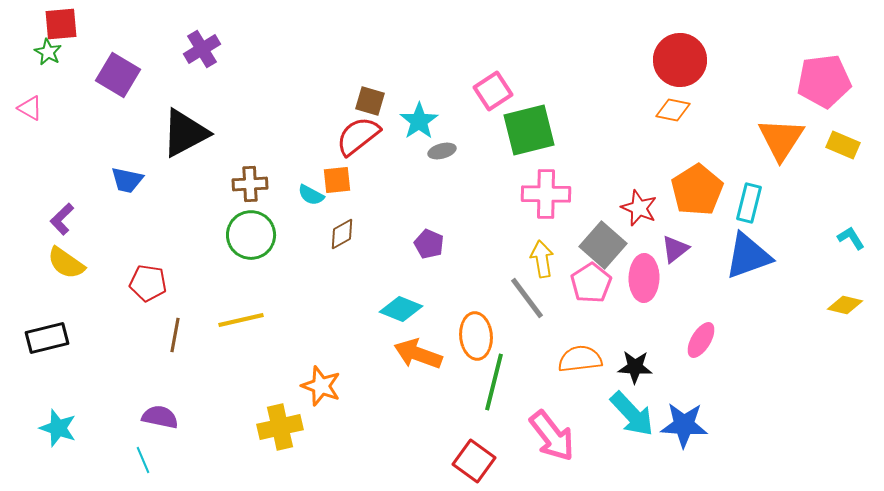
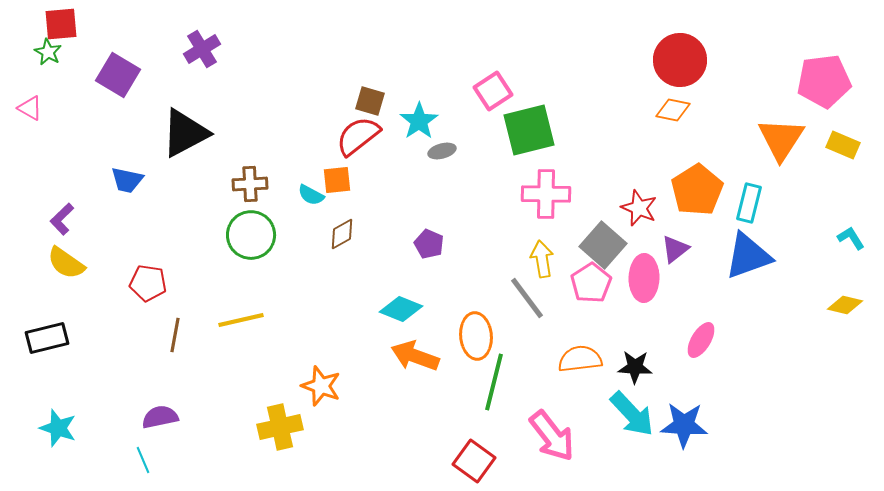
orange arrow at (418, 354): moved 3 px left, 2 px down
purple semicircle at (160, 417): rotated 24 degrees counterclockwise
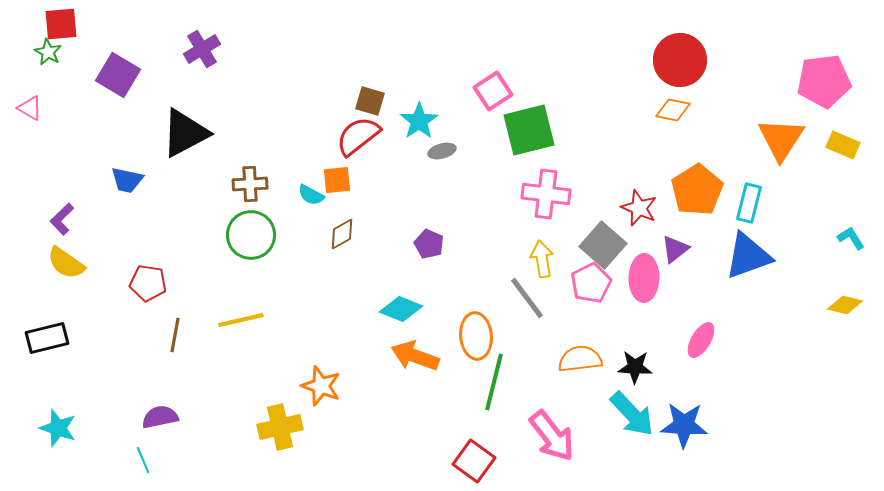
pink cross at (546, 194): rotated 6 degrees clockwise
pink pentagon at (591, 283): rotated 6 degrees clockwise
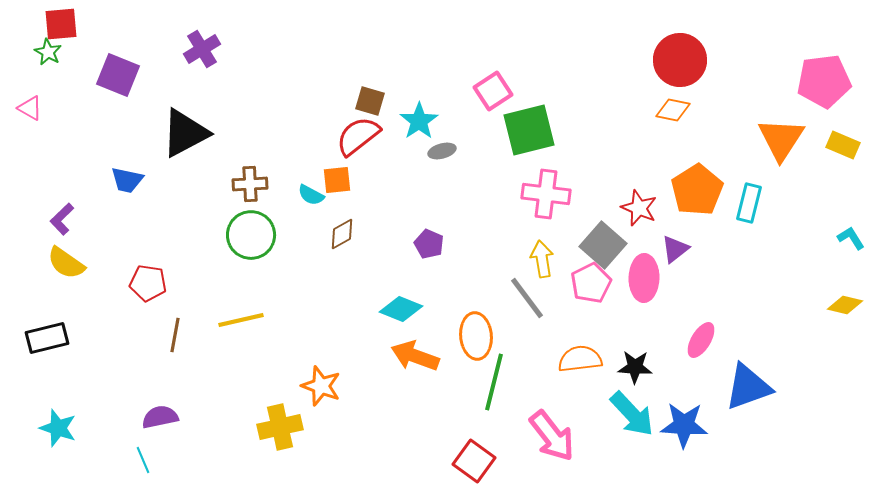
purple square at (118, 75): rotated 9 degrees counterclockwise
blue triangle at (748, 256): moved 131 px down
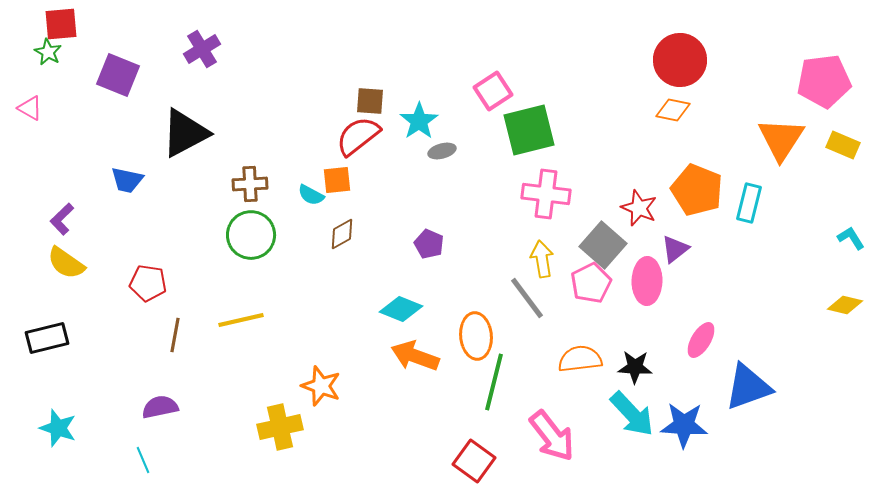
brown square at (370, 101): rotated 12 degrees counterclockwise
orange pentagon at (697, 190): rotated 18 degrees counterclockwise
pink ellipse at (644, 278): moved 3 px right, 3 px down
purple semicircle at (160, 417): moved 10 px up
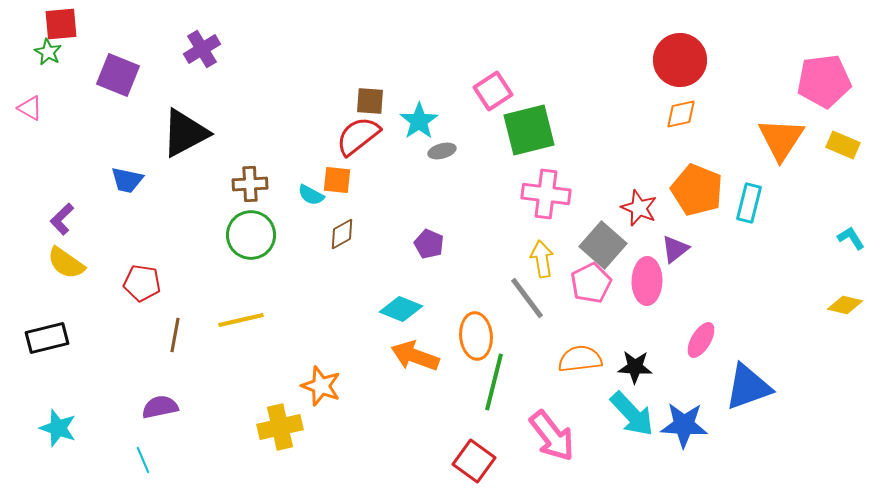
orange diamond at (673, 110): moved 8 px right, 4 px down; rotated 24 degrees counterclockwise
orange square at (337, 180): rotated 12 degrees clockwise
red pentagon at (148, 283): moved 6 px left
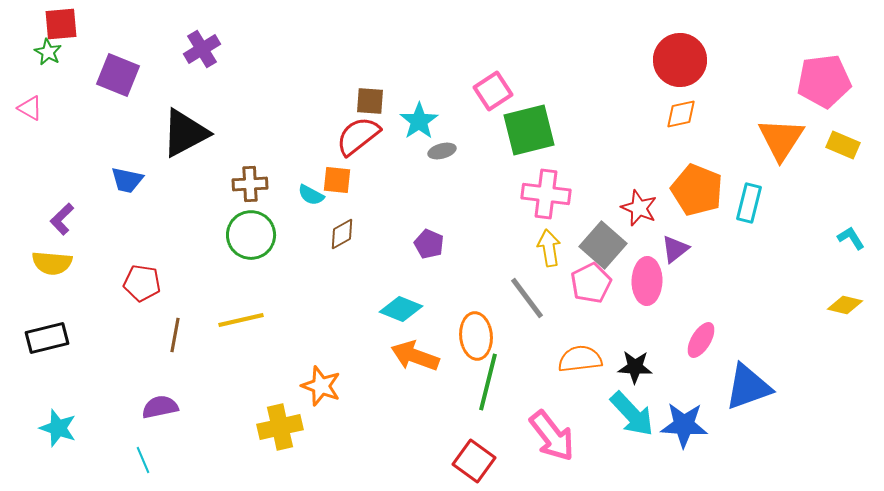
yellow arrow at (542, 259): moved 7 px right, 11 px up
yellow semicircle at (66, 263): moved 14 px left; rotated 30 degrees counterclockwise
green line at (494, 382): moved 6 px left
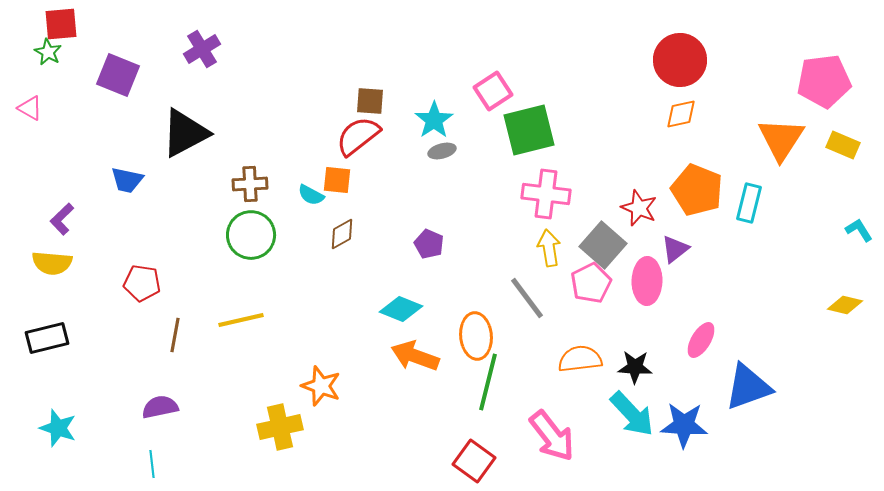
cyan star at (419, 121): moved 15 px right, 1 px up
cyan L-shape at (851, 238): moved 8 px right, 8 px up
cyan line at (143, 460): moved 9 px right, 4 px down; rotated 16 degrees clockwise
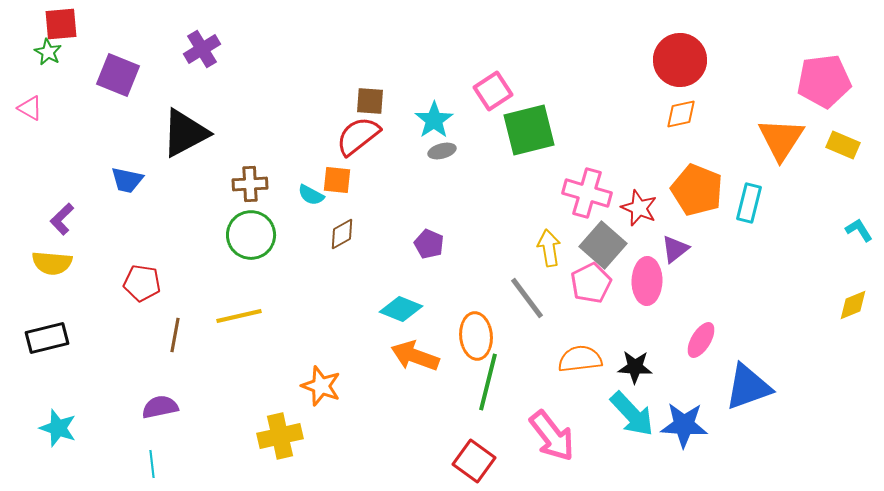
pink cross at (546, 194): moved 41 px right, 1 px up; rotated 9 degrees clockwise
yellow diamond at (845, 305): moved 8 px right; rotated 36 degrees counterclockwise
yellow line at (241, 320): moved 2 px left, 4 px up
yellow cross at (280, 427): moved 9 px down
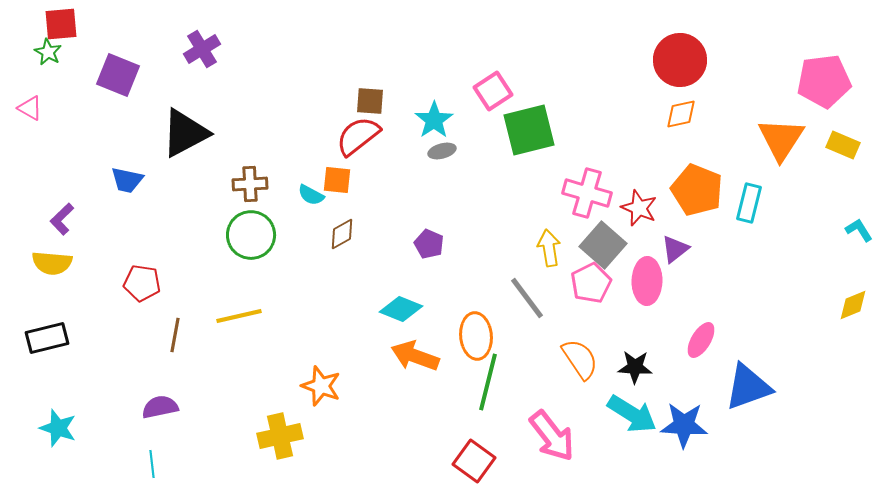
orange semicircle at (580, 359): rotated 63 degrees clockwise
cyan arrow at (632, 414): rotated 15 degrees counterclockwise
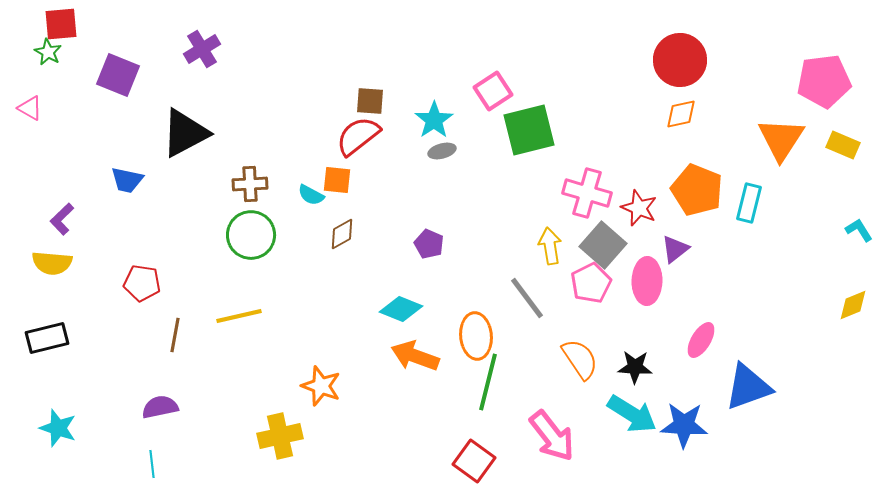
yellow arrow at (549, 248): moved 1 px right, 2 px up
